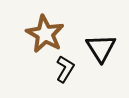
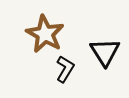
black triangle: moved 4 px right, 4 px down
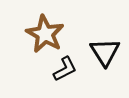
black L-shape: rotated 32 degrees clockwise
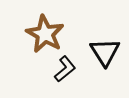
black L-shape: rotated 12 degrees counterclockwise
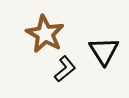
black triangle: moved 1 px left, 1 px up
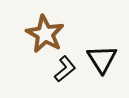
black triangle: moved 2 px left, 8 px down
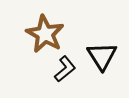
black triangle: moved 3 px up
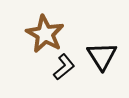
black L-shape: moved 1 px left, 2 px up
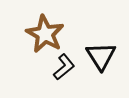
black triangle: moved 1 px left
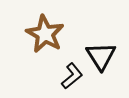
black L-shape: moved 8 px right, 9 px down
